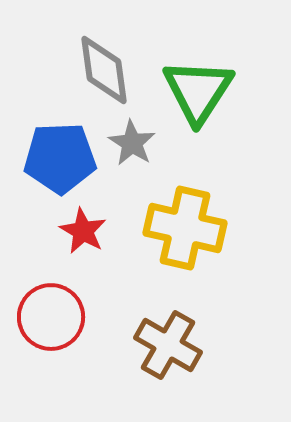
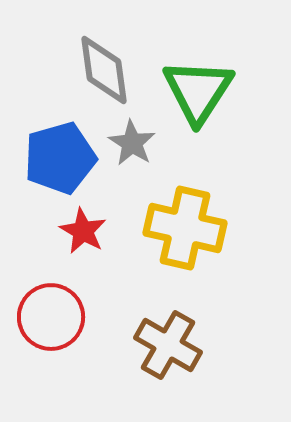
blue pentagon: rotated 14 degrees counterclockwise
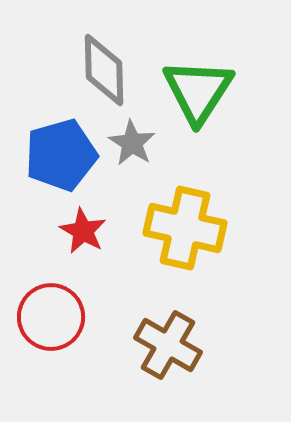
gray diamond: rotated 6 degrees clockwise
blue pentagon: moved 1 px right, 3 px up
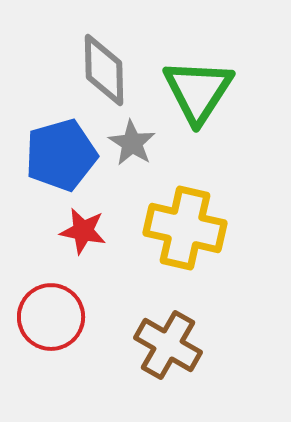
red star: rotated 18 degrees counterclockwise
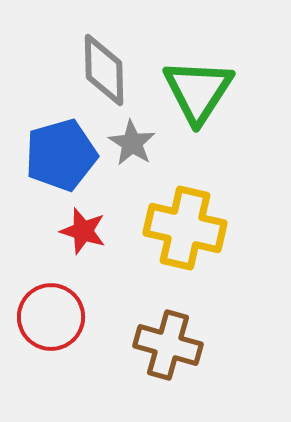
red star: rotated 6 degrees clockwise
brown cross: rotated 14 degrees counterclockwise
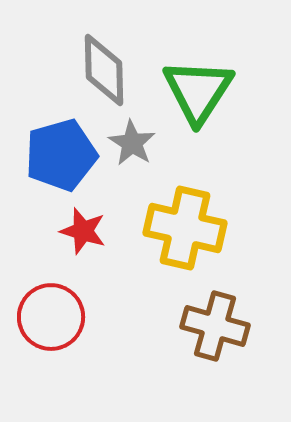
brown cross: moved 47 px right, 19 px up
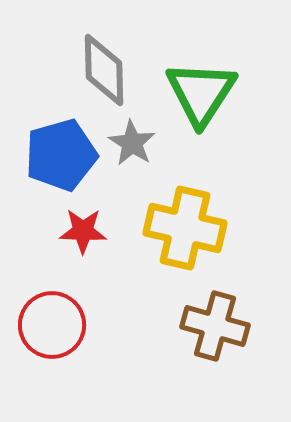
green triangle: moved 3 px right, 2 px down
red star: rotated 15 degrees counterclockwise
red circle: moved 1 px right, 8 px down
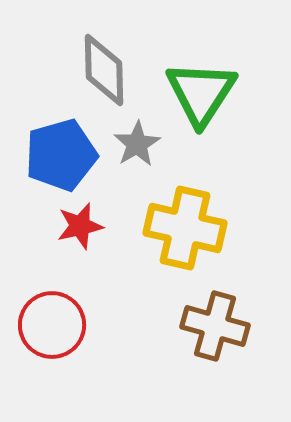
gray star: moved 5 px right, 1 px down; rotated 9 degrees clockwise
red star: moved 3 px left, 5 px up; rotated 15 degrees counterclockwise
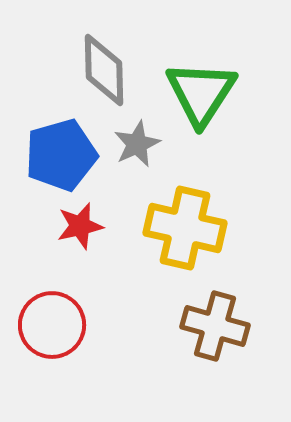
gray star: rotated 6 degrees clockwise
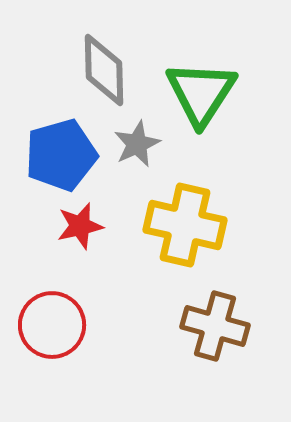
yellow cross: moved 3 px up
